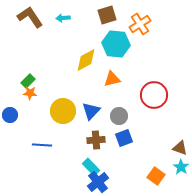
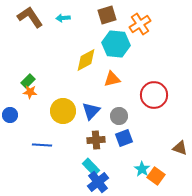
orange star: moved 1 px up
cyan star: moved 39 px left, 2 px down
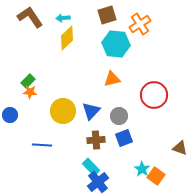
yellow diamond: moved 19 px left, 22 px up; rotated 15 degrees counterclockwise
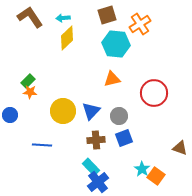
red circle: moved 2 px up
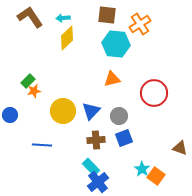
brown square: rotated 24 degrees clockwise
orange star: moved 4 px right, 1 px up; rotated 16 degrees counterclockwise
